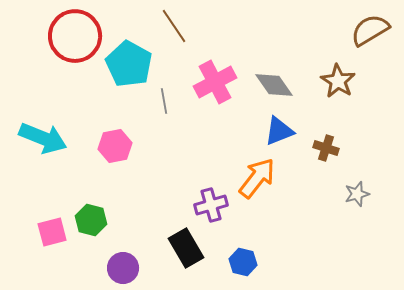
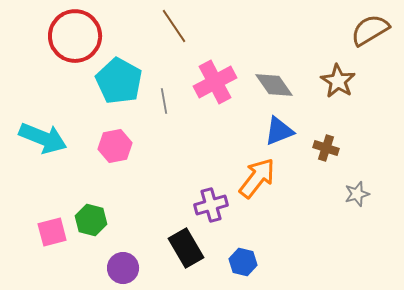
cyan pentagon: moved 10 px left, 17 px down
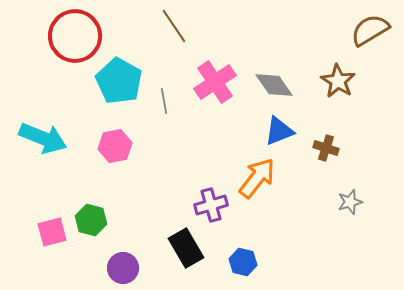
pink cross: rotated 6 degrees counterclockwise
gray star: moved 7 px left, 8 px down
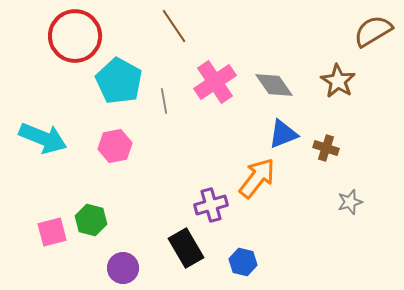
brown semicircle: moved 3 px right, 1 px down
blue triangle: moved 4 px right, 3 px down
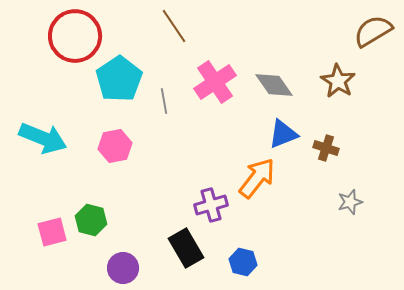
cyan pentagon: moved 2 px up; rotated 9 degrees clockwise
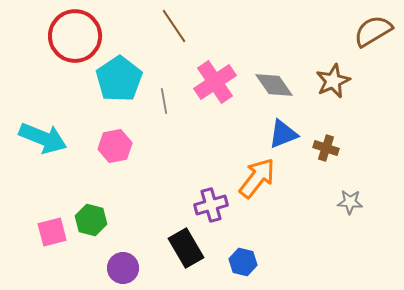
brown star: moved 5 px left; rotated 16 degrees clockwise
gray star: rotated 20 degrees clockwise
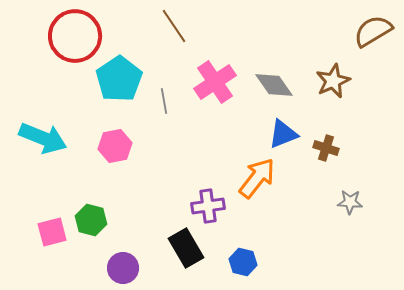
purple cross: moved 3 px left, 1 px down; rotated 8 degrees clockwise
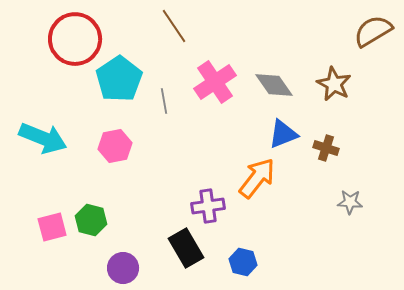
red circle: moved 3 px down
brown star: moved 1 px right, 3 px down; rotated 20 degrees counterclockwise
pink square: moved 5 px up
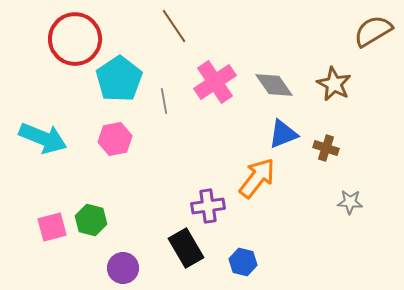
pink hexagon: moved 7 px up
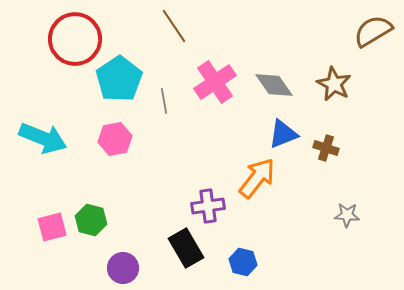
gray star: moved 3 px left, 13 px down
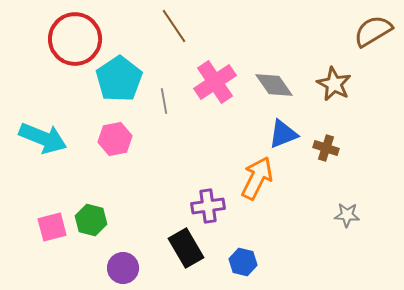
orange arrow: rotated 12 degrees counterclockwise
